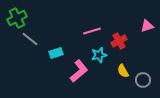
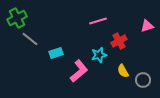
pink line: moved 6 px right, 10 px up
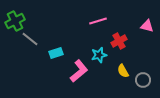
green cross: moved 2 px left, 3 px down
pink triangle: rotated 32 degrees clockwise
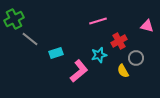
green cross: moved 1 px left, 2 px up
gray circle: moved 7 px left, 22 px up
